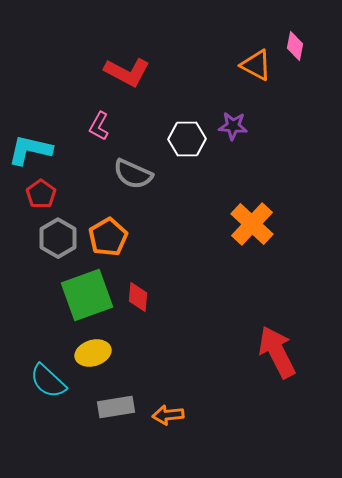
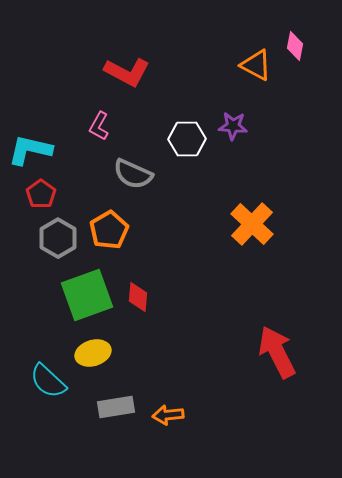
orange pentagon: moved 1 px right, 7 px up
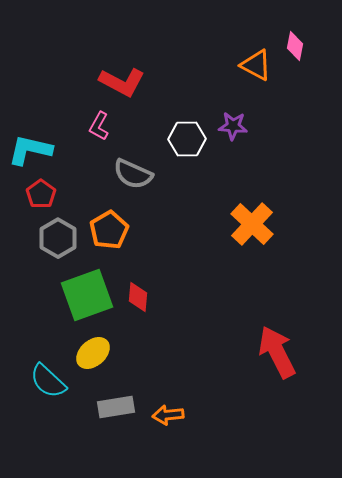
red L-shape: moved 5 px left, 10 px down
yellow ellipse: rotated 24 degrees counterclockwise
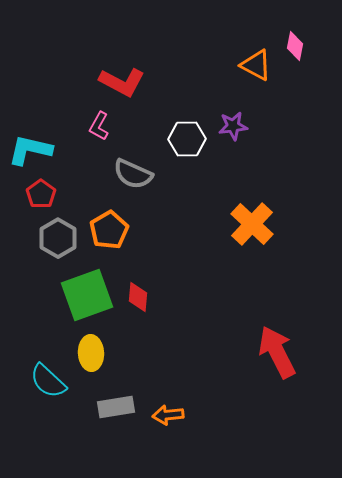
purple star: rotated 12 degrees counterclockwise
yellow ellipse: moved 2 px left; rotated 52 degrees counterclockwise
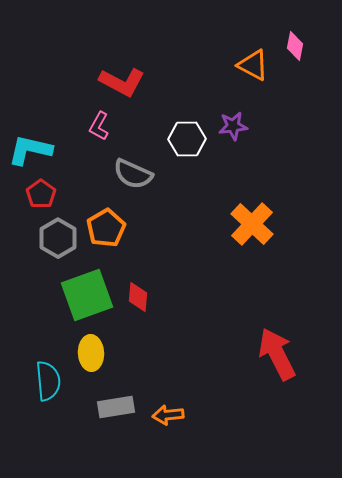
orange triangle: moved 3 px left
orange pentagon: moved 3 px left, 2 px up
red arrow: moved 2 px down
cyan semicircle: rotated 138 degrees counterclockwise
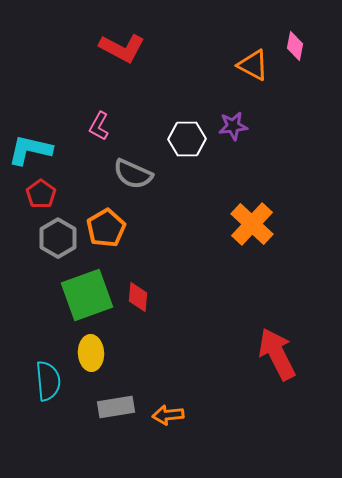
red L-shape: moved 34 px up
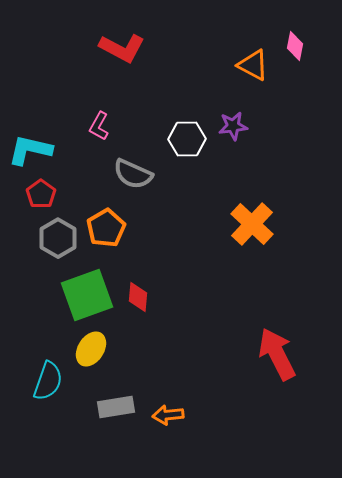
yellow ellipse: moved 4 px up; rotated 36 degrees clockwise
cyan semicircle: rotated 24 degrees clockwise
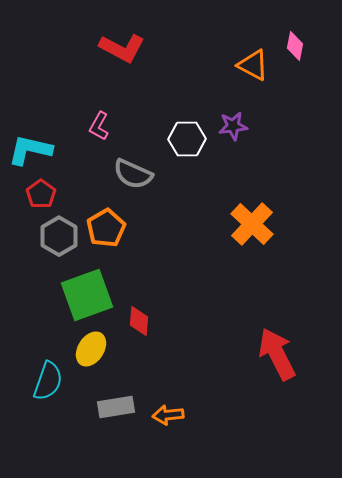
gray hexagon: moved 1 px right, 2 px up
red diamond: moved 1 px right, 24 px down
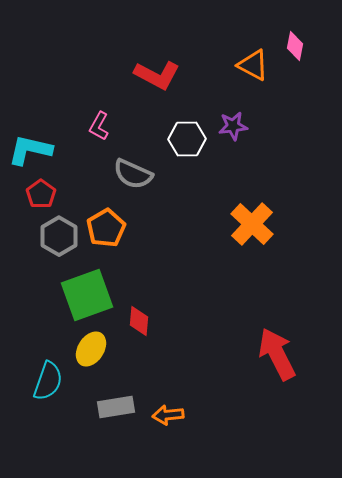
red L-shape: moved 35 px right, 27 px down
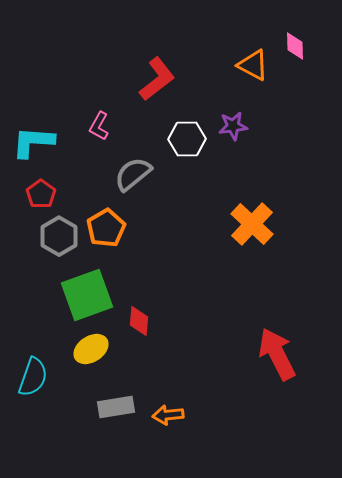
pink diamond: rotated 12 degrees counterclockwise
red L-shape: moved 4 px down; rotated 66 degrees counterclockwise
cyan L-shape: moved 3 px right, 8 px up; rotated 9 degrees counterclockwise
gray semicircle: rotated 117 degrees clockwise
yellow ellipse: rotated 24 degrees clockwise
cyan semicircle: moved 15 px left, 4 px up
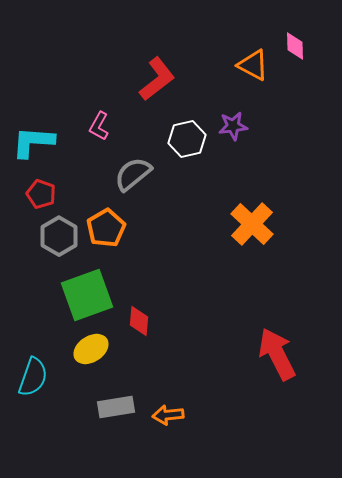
white hexagon: rotated 12 degrees counterclockwise
red pentagon: rotated 16 degrees counterclockwise
